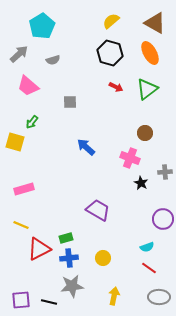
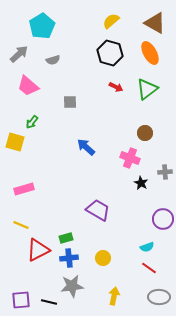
red triangle: moved 1 px left, 1 px down
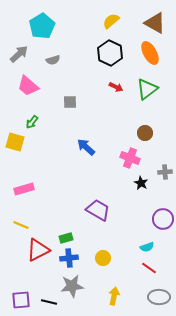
black hexagon: rotated 10 degrees clockwise
